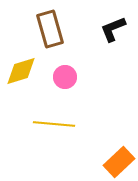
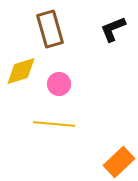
pink circle: moved 6 px left, 7 px down
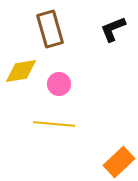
yellow diamond: rotated 8 degrees clockwise
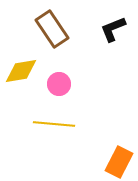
brown rectangle: moved 2 px right; rotated 18 degrees counterclockwise
orange rectangle: rotated 20 degrees counterclockwise
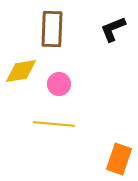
brown rectangle: rotated 36 degrees clockwise
orange rectangle: moved 3 px up; rotated 8 degrees counterclockwise
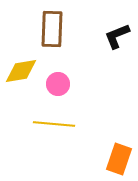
black L-shape: moved 4 px right, 7 px down
pink circle: moved 1 px left
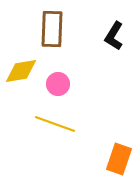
black L-shape: moved 3 px left; rotated 36 degrees counterclockwise
yellow line: moved 1 px right; rotated 15 degrees clockwise
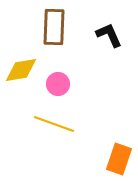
brown rectangle: moved 2 px right, 2 px up
black L-shape: moved 5 px left, 1 px up; rotated 124 degrees clockwise
yellow diamond: moved 1 px up
yellow line: moved 1 px left
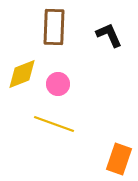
yellow diamond: moved 1 px right, 4 px down; rotated 12 degrees counterclockwise
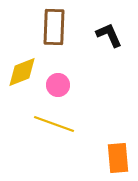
yellow diamond: moved 2 px up
pink circle: moved 1 px down
orange rectangle: moved 1 px left, 1 px up; rotated 24 degrees counterclockwise
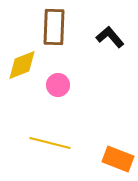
black L-shape: moved 1 px right, 2 px down; rotated 16 degrees counterclockwise
yellow diamond: moved 7 px up
yellow line: moved 4 px left, 19 px down; rotated 6 degrees counterclockwise
orange rectangle: moved 1 px down; rotated 64 degrees counterclockwise
